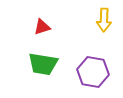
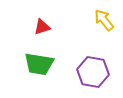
yellow arrow: rotated 140 degrees clockwise
green trapezoid: moved 4 px left
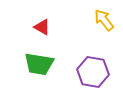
red triangle: rotated 48 degrees clockwise
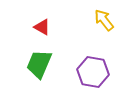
green trapezoid: rotated 104 degrees clockwise
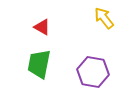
yellow arrow: moved 2 px up
green trapezoid: rotated 12 degrees counterclockwise
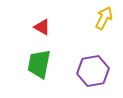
yellow arrow: rotated 65 degrees clockwise
purple hexagon: moved 1 px up; rotated 20 degrees counterclockwise
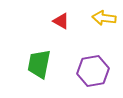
yellow arrow: rotated 110 degrees counterclockwise
red triangle: moved 19 px right, 6 px up
